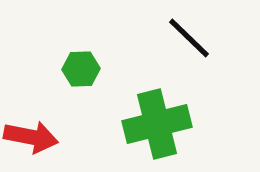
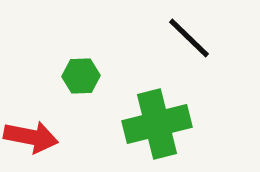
green hexagon: moved 7 px down
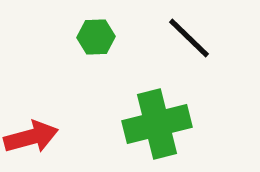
green hexagon: moved 15 px right, 39 px up
red arrow: rotated 26 degrees counterclockwise
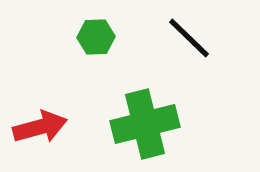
green cross: moved 12 px left
red arrow: moved 9 px right, 10 px up
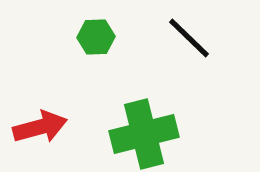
green cross: moved 1 px left, 10 px down
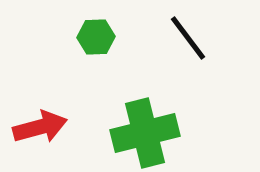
black line: moved 1 px left; rotated 9 degrees clockwise
green cross: moved 1 px right, 1 px up
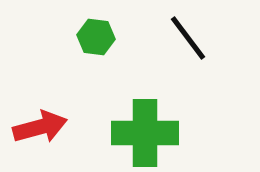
green hexagon: rotated 9 degrees clockwise
green cross: rotated 14 degrees clockwise
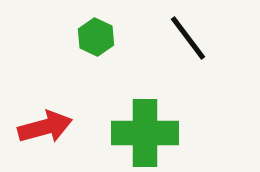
green hexagon: rotated 18 degrees clockwise
red arrow: moved 5 px right
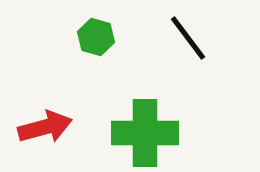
green hexagon: rotated 9 degrees counterclockwise
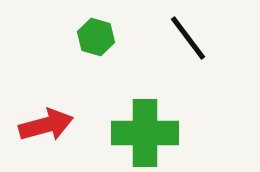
red arrow: moved 1 px right, 2 px up
